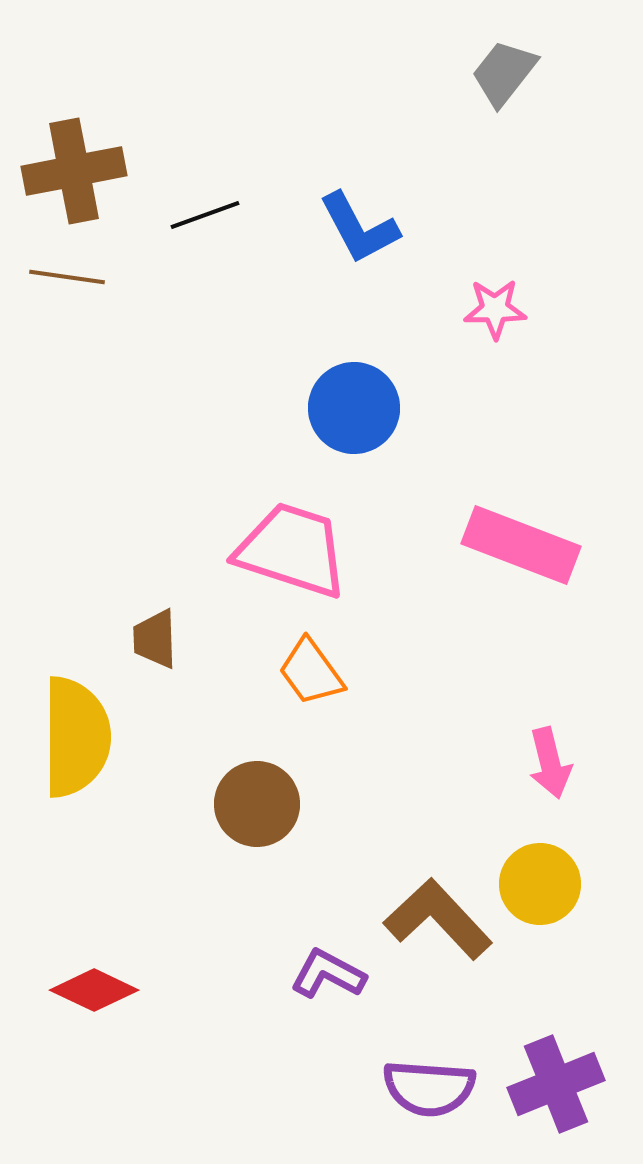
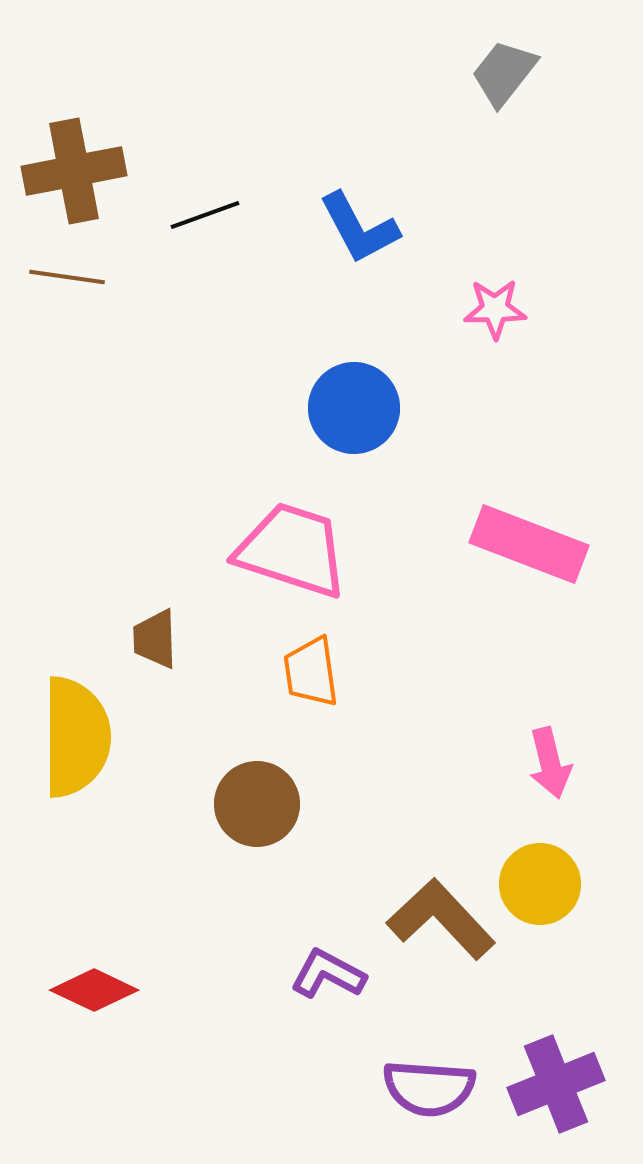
pink rectangle: moved 8 px right, 1 px up
orange trapezoid: rotated 28 degrees clockwise
brown L-shape: moved 3 px right
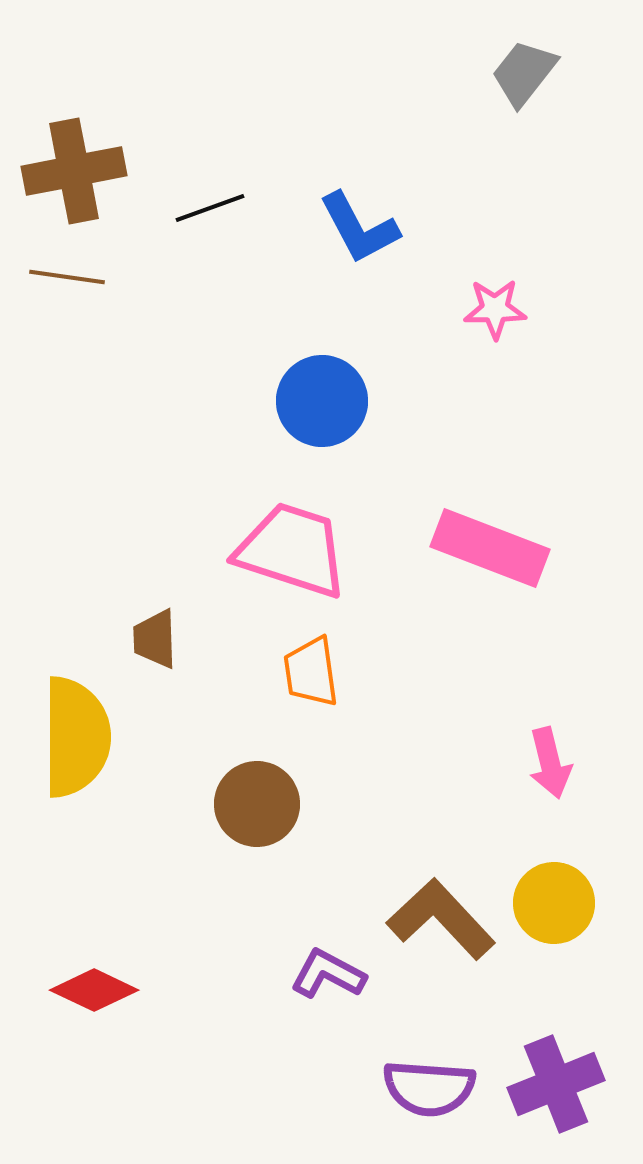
gray trapezoid: moved 20 px right
black line: moved 5 px right, 7 px up
blue circle: moved 32 px left, 7 px up
pink rectangle: moved 39 px left, 4 px down
yellow circle: moved 14 px right, 19 px down
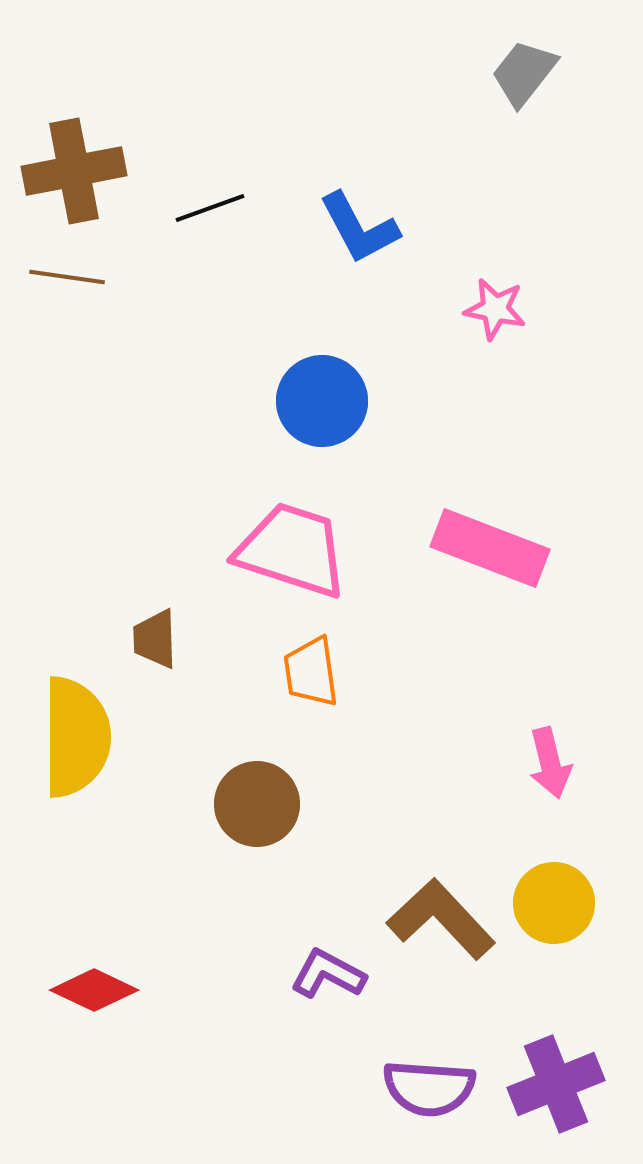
pink star: rotated 12 degrees clockwise
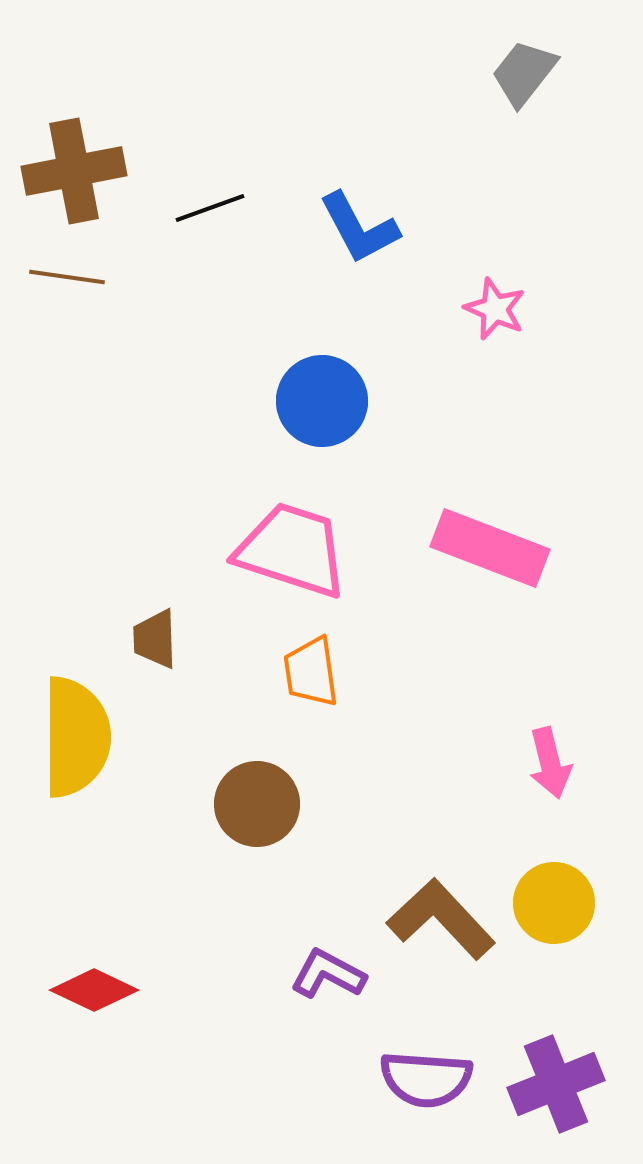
pink star: rotated 12 degrees clockwise
purple semicircle: moved 3 px left, 9 px up
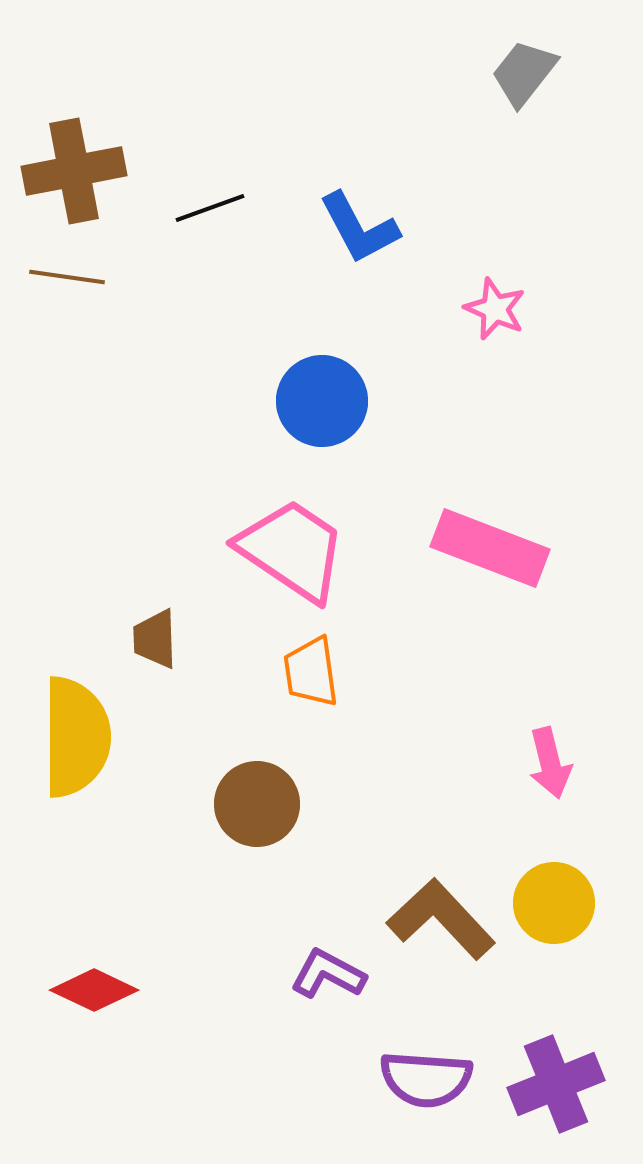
pink trapezoid: rotated 16 degrees clockwise
